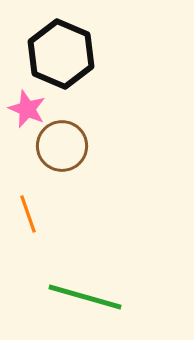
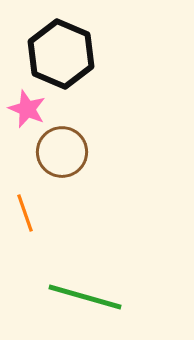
brown circle: moved 6 px down
orange line: moved 3 px left, 1 px up
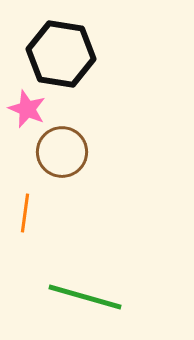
black hexagon: rotated 14 degrees counterclockwise
orange line: rotated 27 degrees clockwise
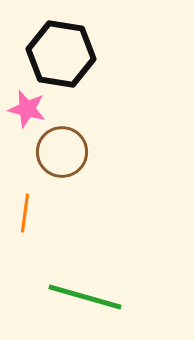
pink star: rotated 9 degrees counterclockwise
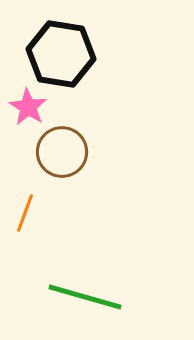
pink star: moved 1 px right, 2 px up; rotated 18 degrees clockwise
orange line: rotated 12 degrees clockwise
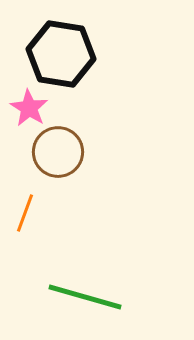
pink star: moved 1 px right, 1 px down
brown circle: moved 4 px left
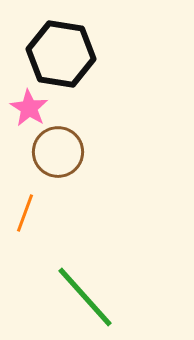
green line: rotated 32 degrees clockwise
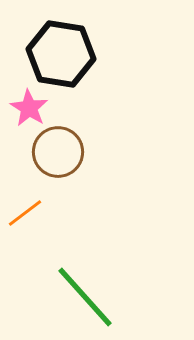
orange line: rotated 33 degrees clockwise
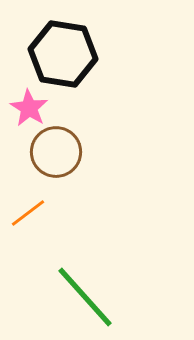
black hexagon: moved 2 px right
brown circle: moved 2 px left
orange line: moved 3 px right
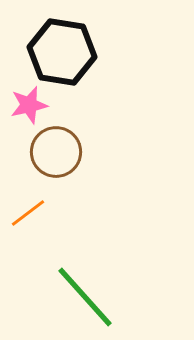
black hexagon: moved 1 px left, 2 px up
pink star: moved 3 px up; rotated 27 degrees clockwise
